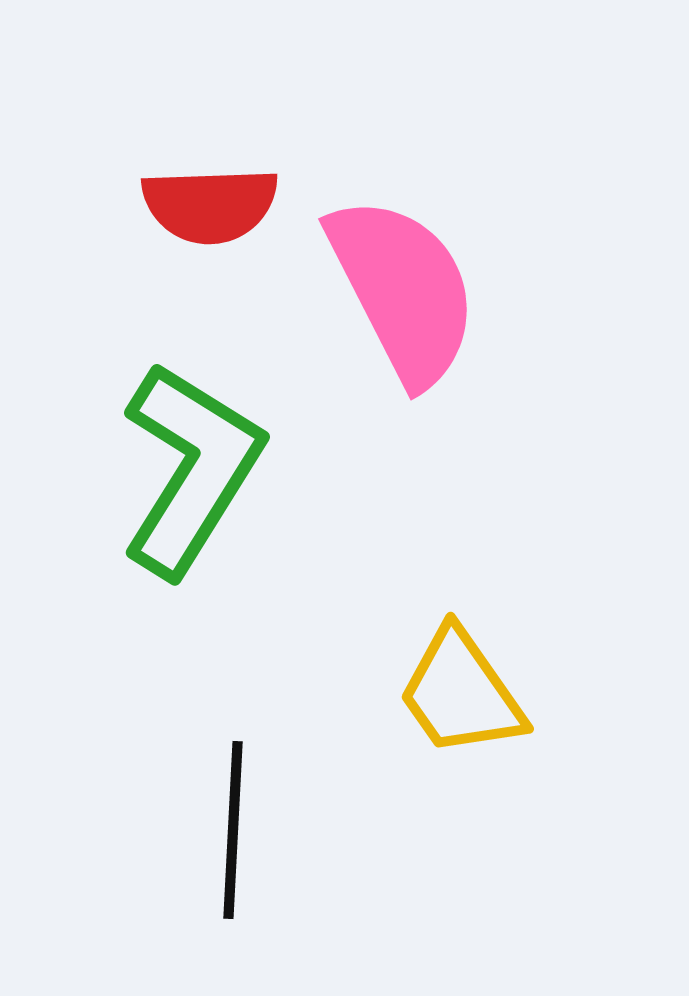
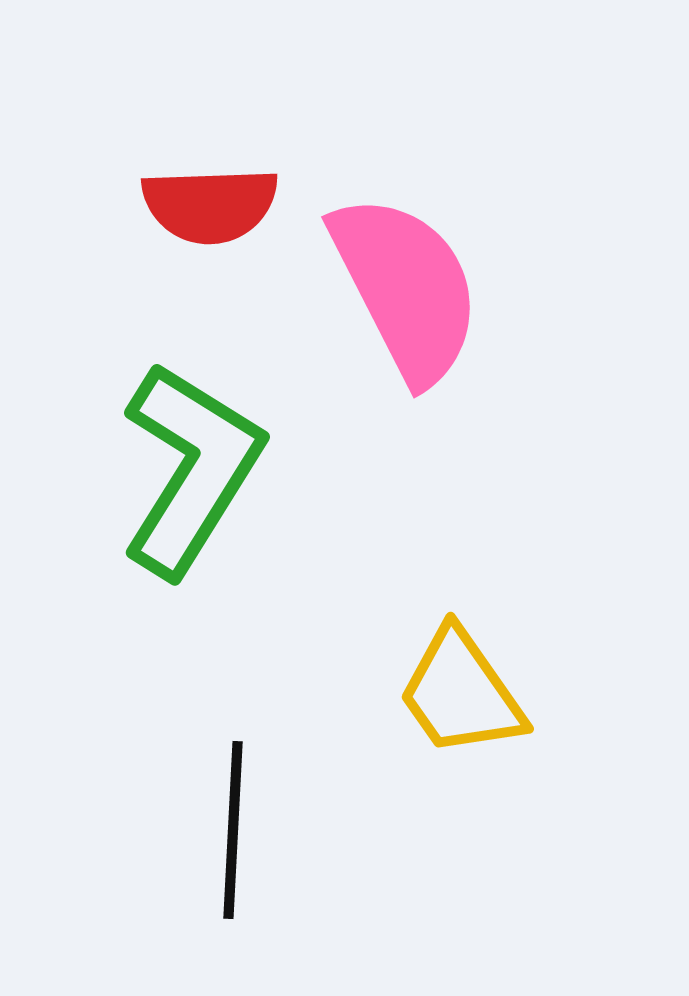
pink semicircle: moved 3 px right, 2 px up
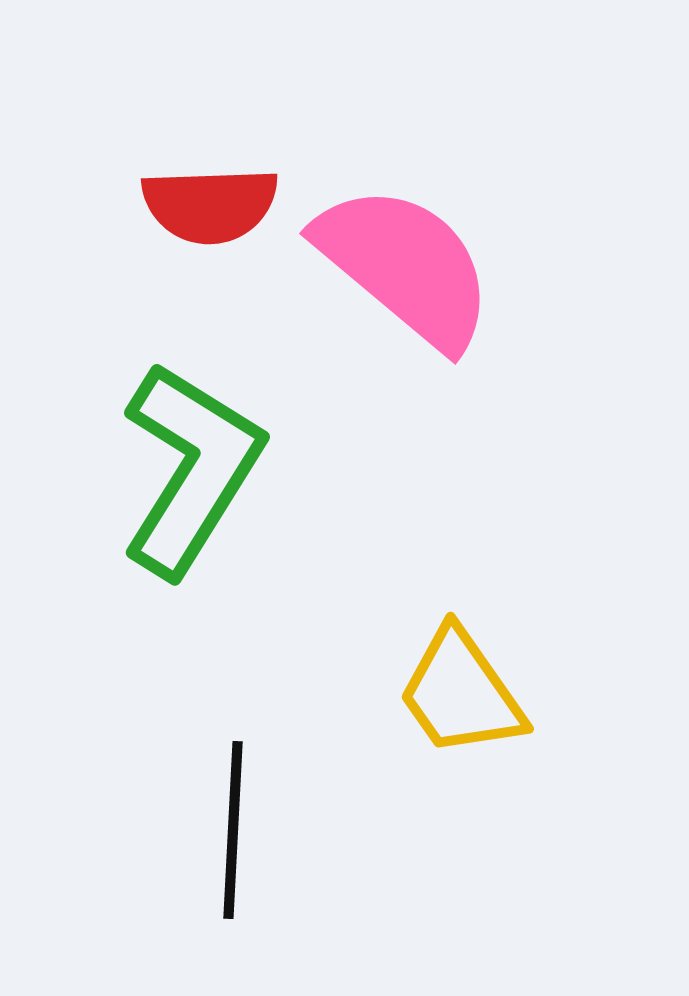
pink semicircle: moved 1 px left, 22 px up; rotated 23 degrees counterclockwise
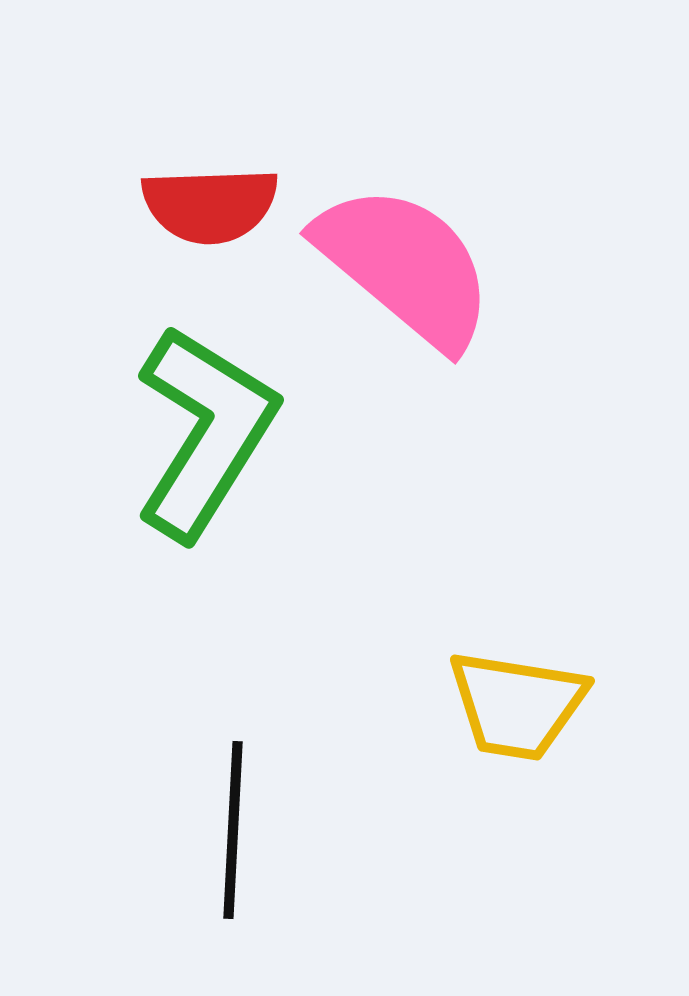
green L-shape: moved 14 px right, 37 px up
yellow trapezoid: moved 56 px right, 12 px down; rotated 46 degrees counterclockwise
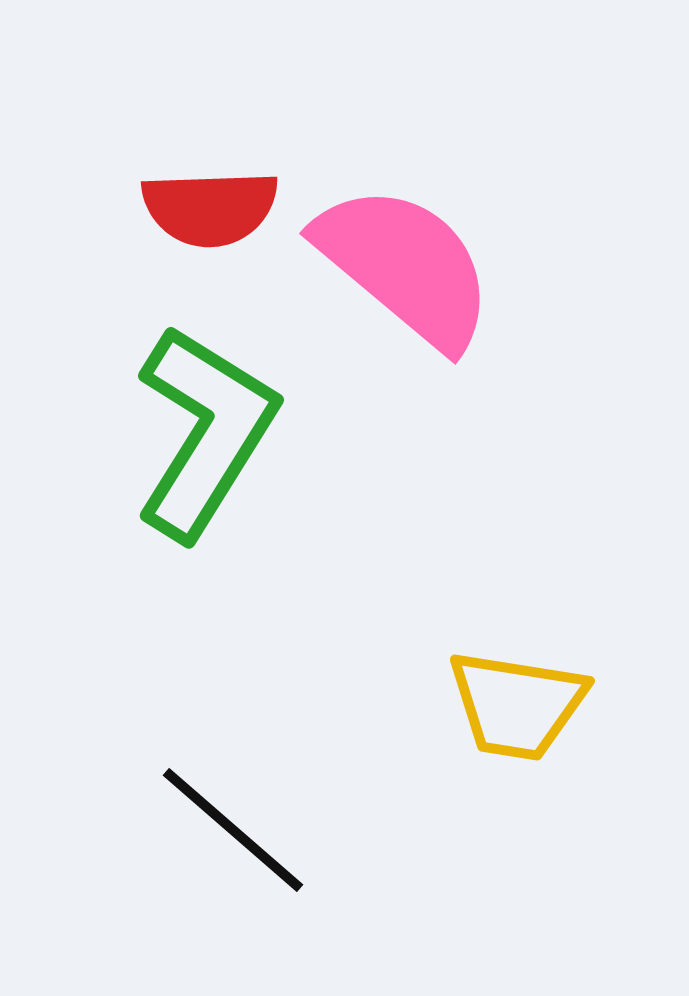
red semicircle: moved 3 px down
black line: rotated 52 degrees counterclockwise
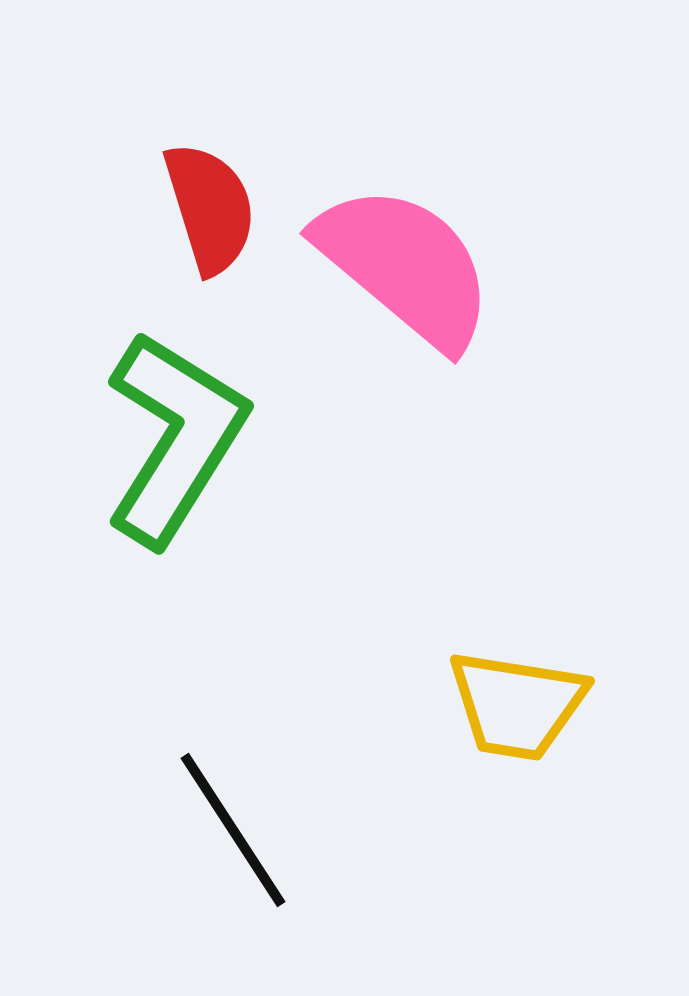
red semicircle: rotated 105 degrees counterclockwise
green L-shape: moved 30 px left, 6 px down
black line: rotated 16 degrees clockwise
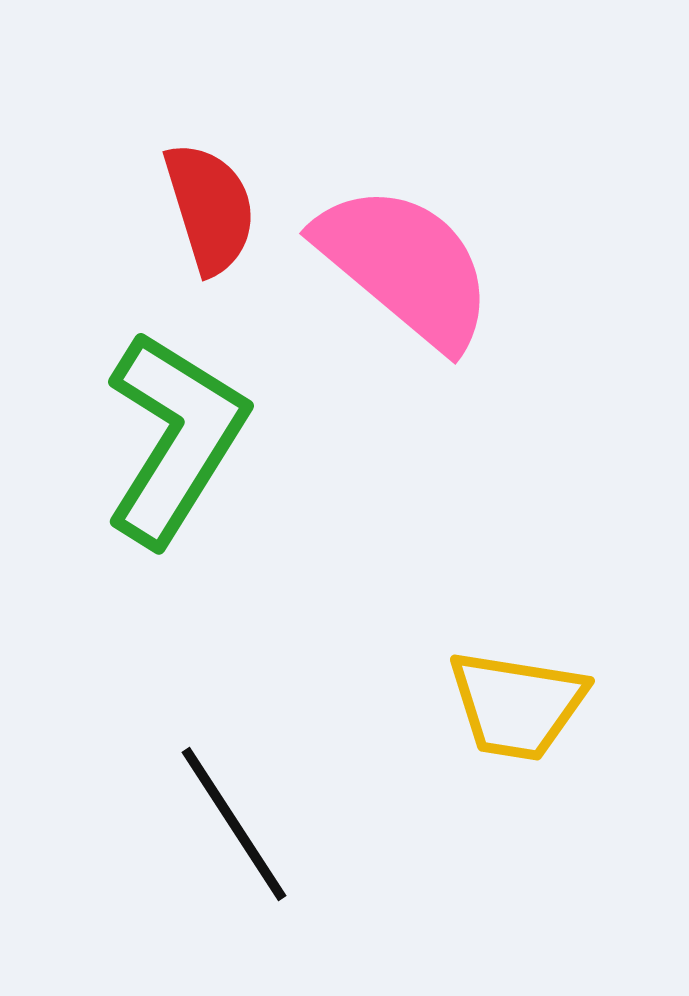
black line: moved 1 px right, 6 px up
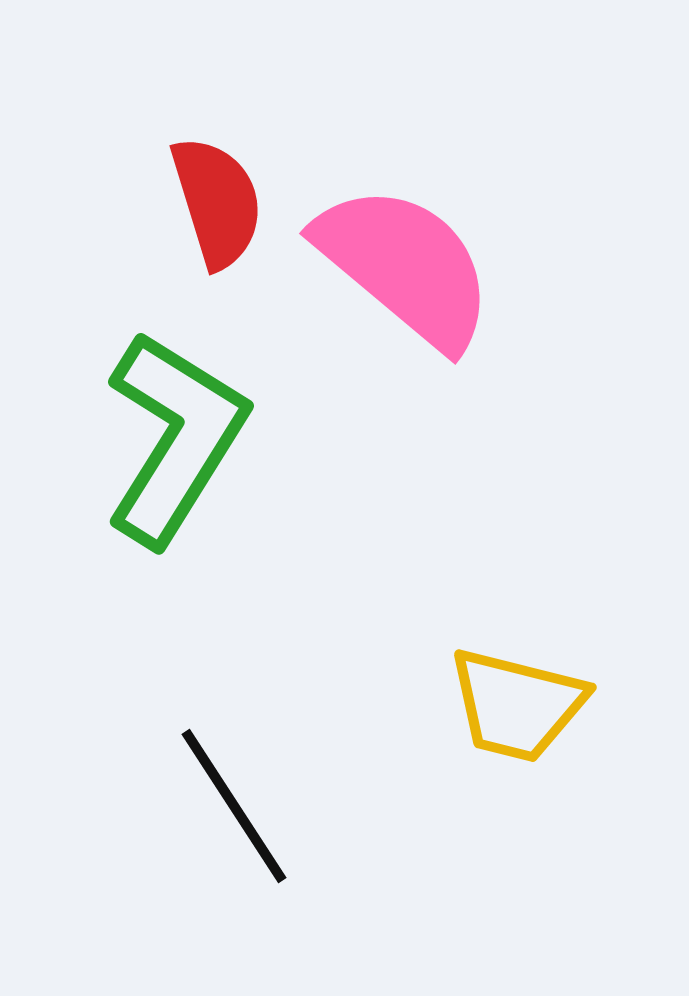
red semicircle: moved 7 px right, 6 px up
yellow trapezoid: rotated 5 degrees clockwise
black line: moved 18 px up
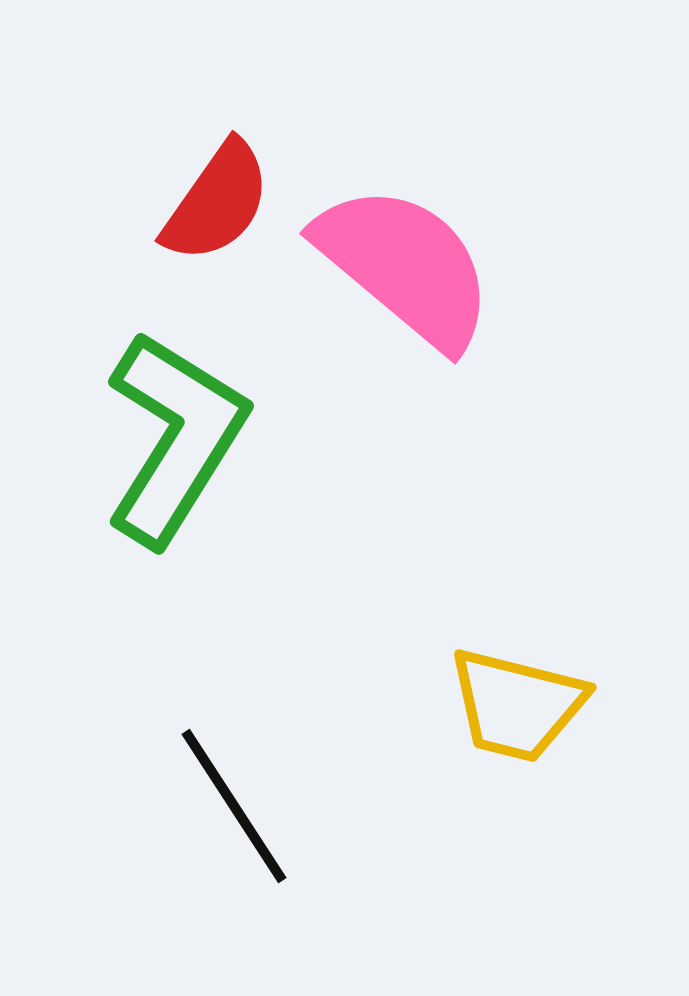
red semicircle: rotated 52 degrees clockwise
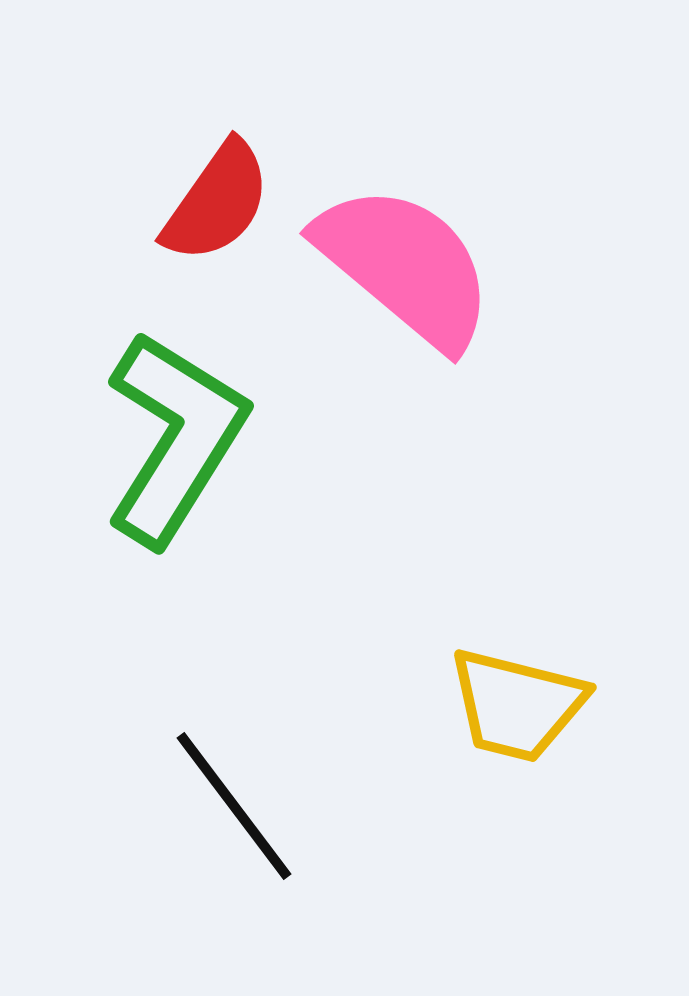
black line: rotated 4 degrees counterclockwise
